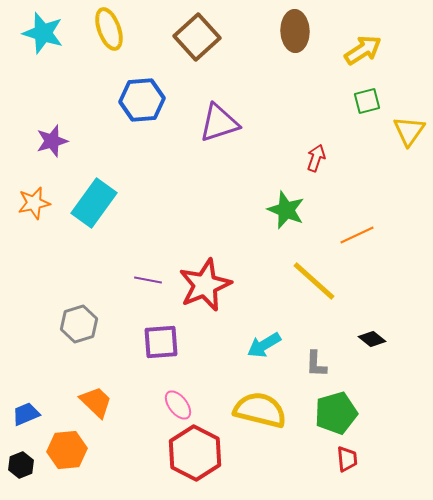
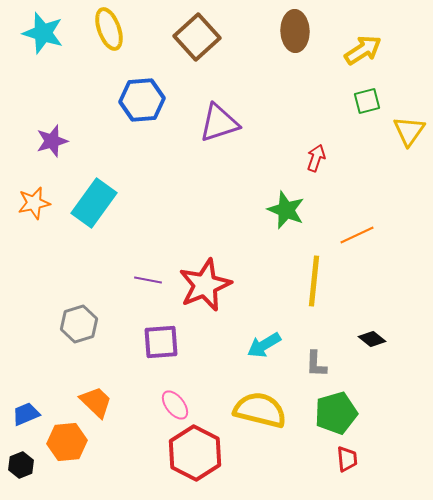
yellow line: rotated 54 degrees clockwise
pink ellipse: moved 3 px left
orange hexagon: moved 8 px up
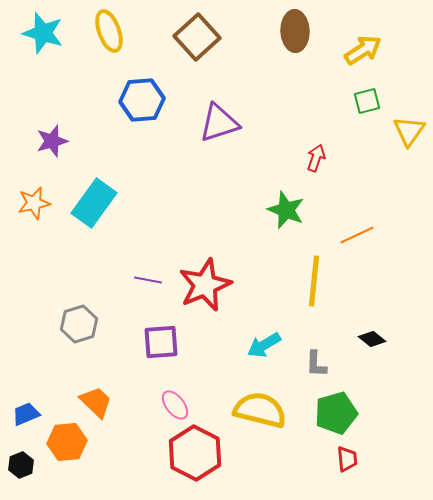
yellow ellipse: moved 2 px down
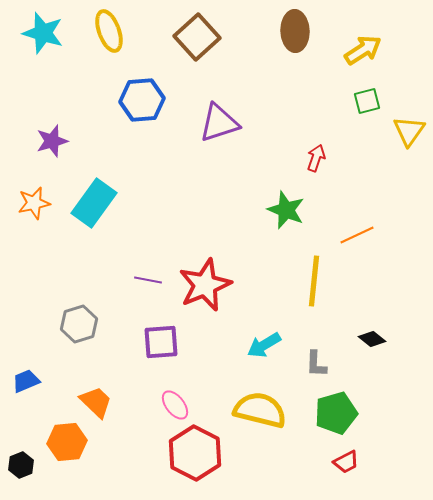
blue trapezoid: moved 33 px up
red trapezoid: moved 1 px left, 3 px down; rotated 68 degrees clockwise
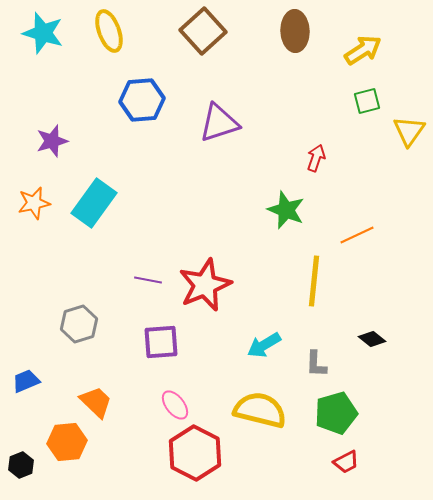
brown square: moved 6 px right, 6 px up
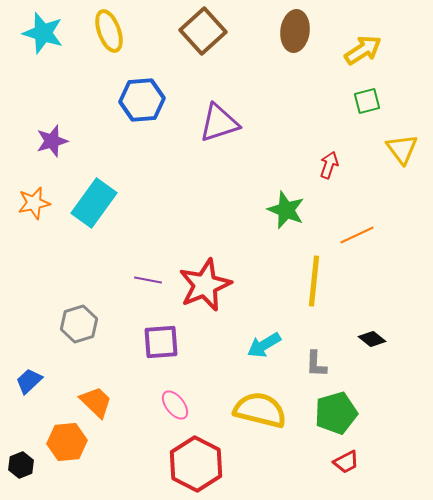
brown ellipse: rotated 9 degrees clockwise
yellow triangle: moved 7 px left, 18 px down; rotated 12 degrees counterclockwise
red arrow: moved 13 px right, 7 px down
blue trapezoid: moved 3 px right; rotated 20 degrees counterclockwise
red hexagon: moved 1 px right, 11 px down
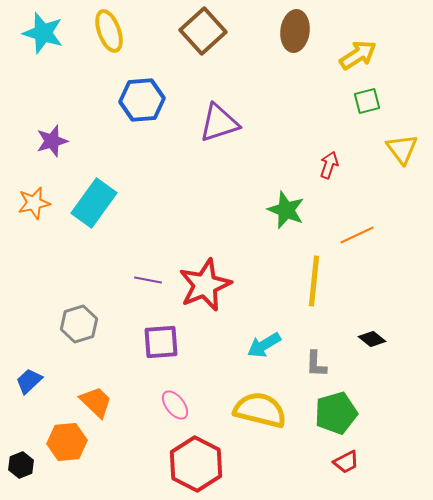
yellow arrow: moved 5 px left, 5 px down
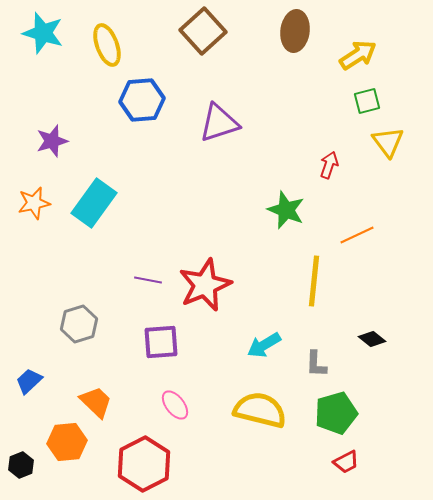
yellow ellipse: moved 2 px left, 14 px down
yellow triangle: moved 14 px left, 7 px up
red hexagon: moved 52 px left; rotated 6 degrees clockwise
